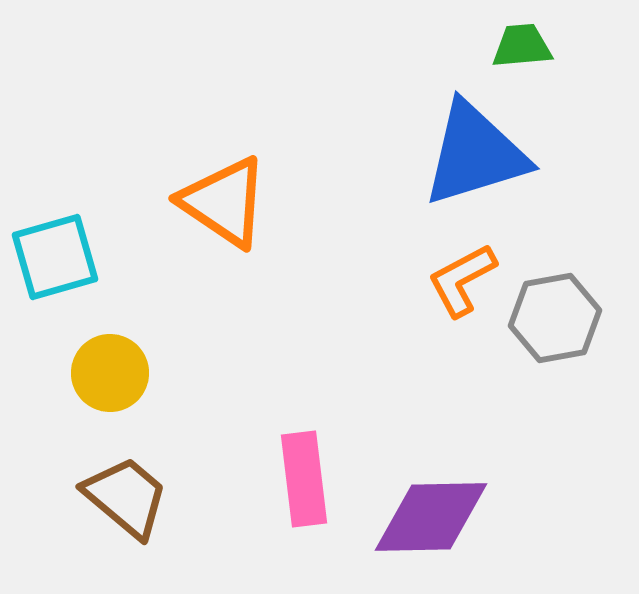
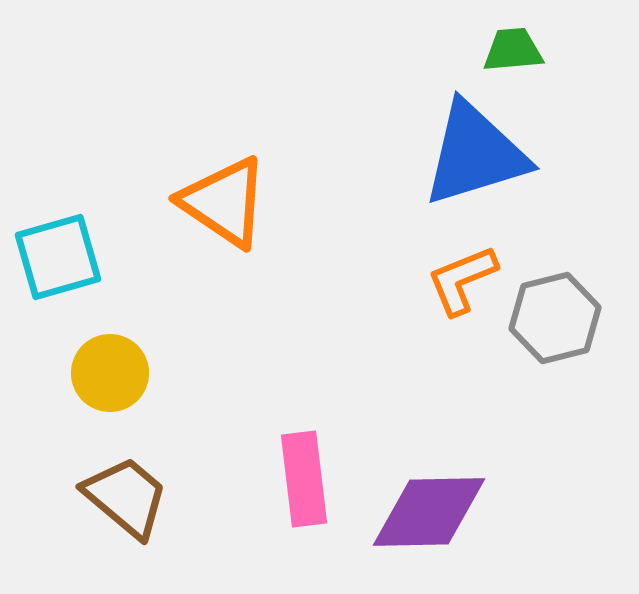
green trapezoid: moved 9 px left, 4 px down
cyan square: moved 3 px right
orange L-shape: rotated 6 degrees clockwise
gray hexagon: rotated 4 degrees counterclockwise
purple diamond: moved 2 px left, 5 px up
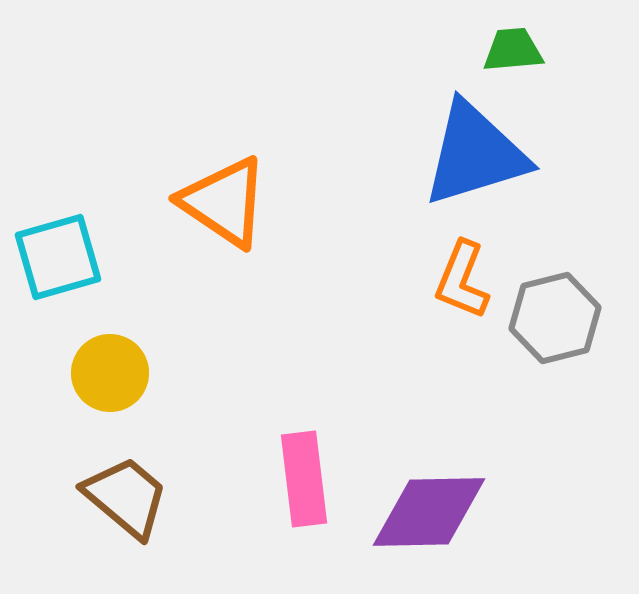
orange L-shape: rotated 46 degrees counterclockwise
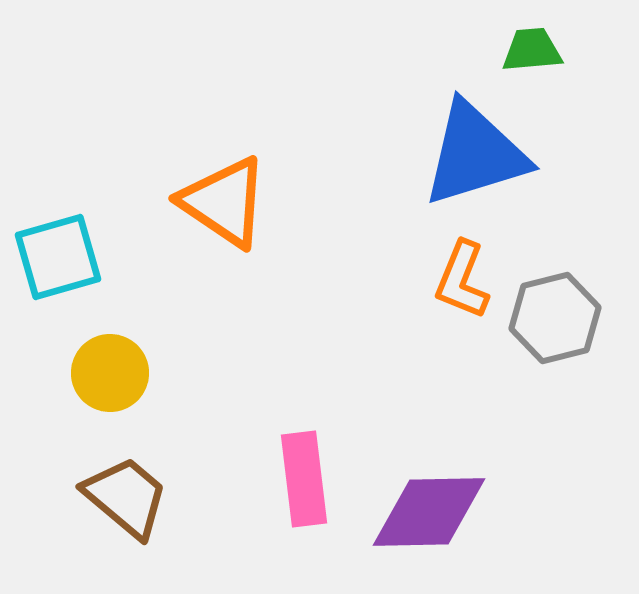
green trapezoid: moved 19 px right
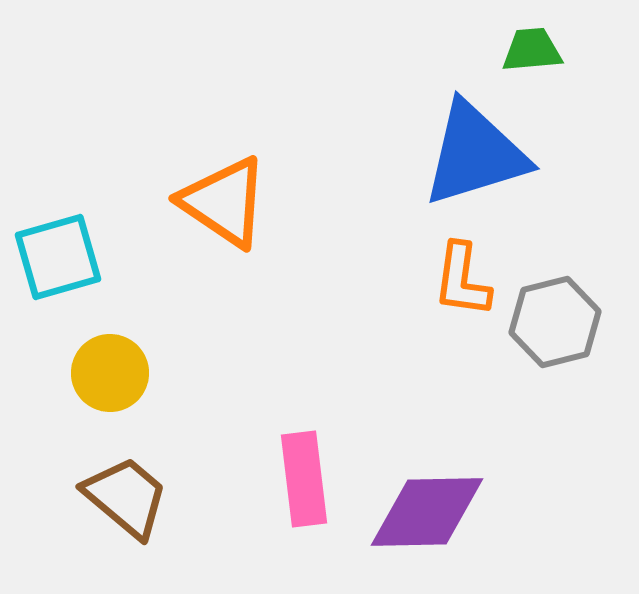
orange L-shape: rotated 14 degrees counterclockwise
gray hexagon: moved 4 px down
purple diamond: moved 2 px left
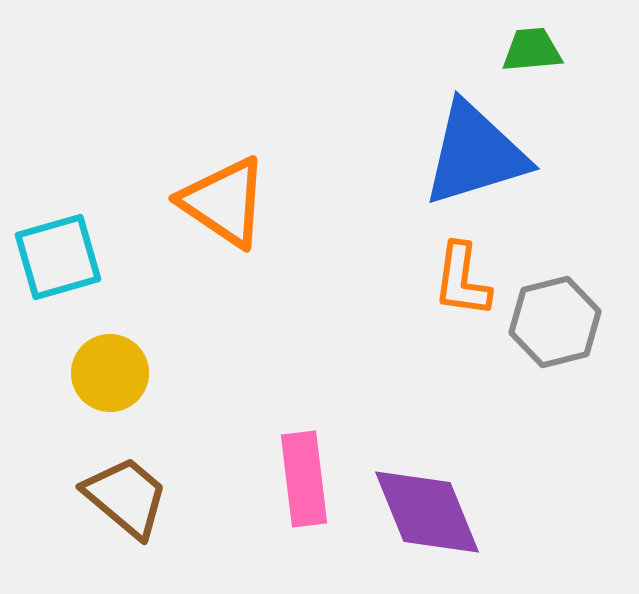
purple diamond: rotated 69 degrees clockwise
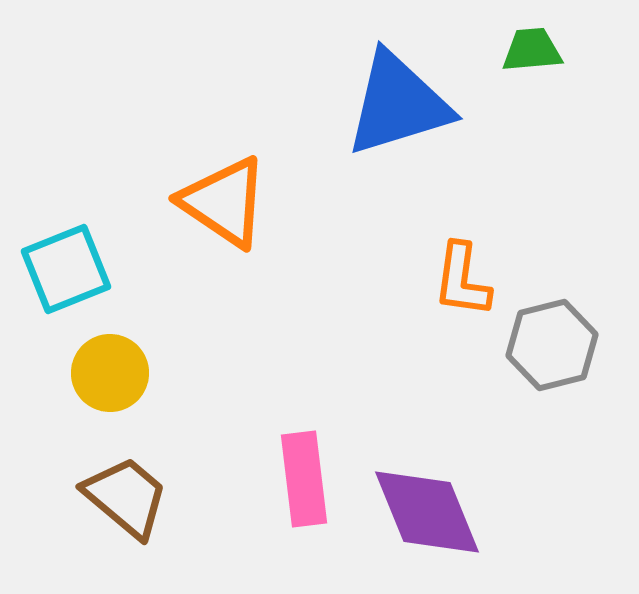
blue triangle: moved 77 px left, 50 px up
cyan square: moved 8 px right, 12 px down; rotated 6 degrees counterclockwise
gray hexagon: moved 3 px left, 23 px down
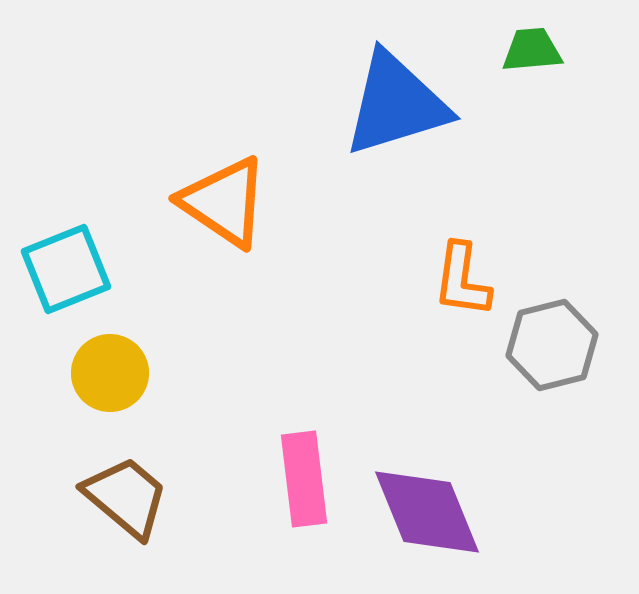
blue triangle: moved 2 px left
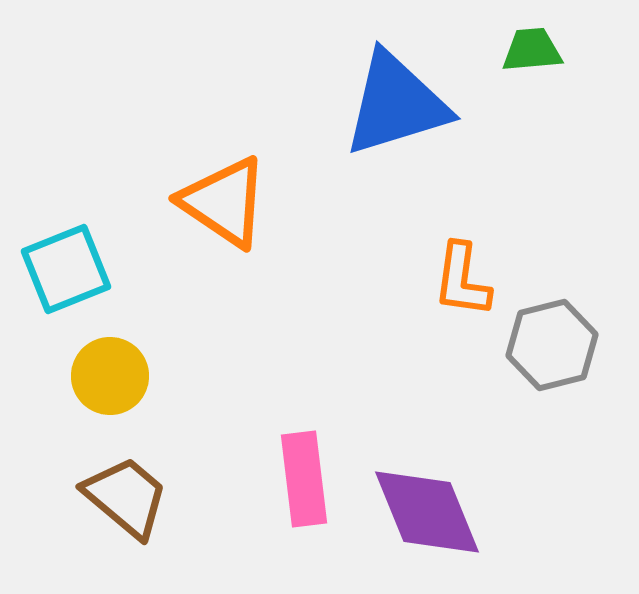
yellow circle: moved 3 px down
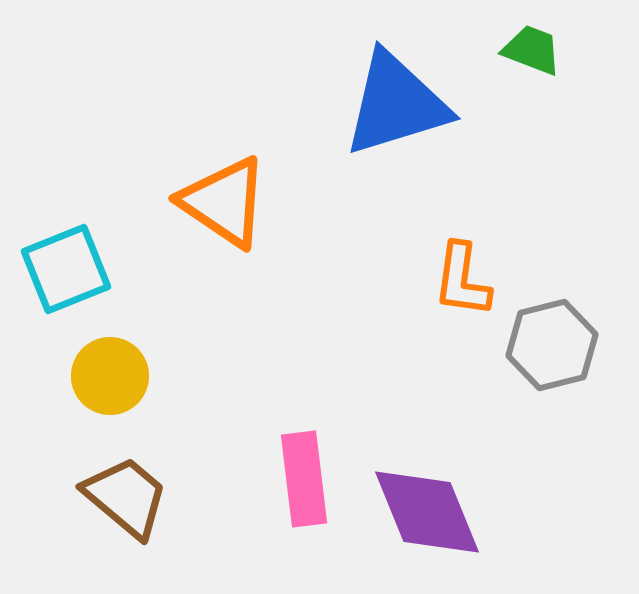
green trapezoid: rotated 26 degrees clockwise
